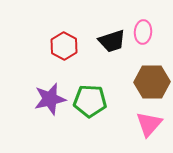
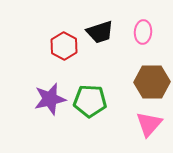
black trapezoid: moved 12 px left, 9 px up
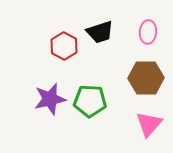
pink ellipse: moved 5 px right
brown hexagon: moved 6 px left, 4 px up
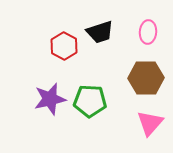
pink triangle: moved 1 px right, 1 px up
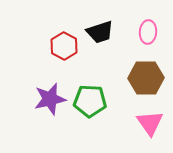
pink triangle: rotated 16 degrees counterclockwise
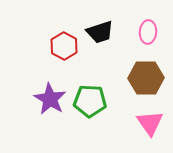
purple star: rotated 28 degrees counterclockwise
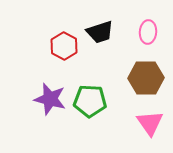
purple star: rotated 16 degrees counterclockwise
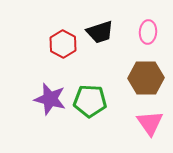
red hexagon: moved 1 px left, 2 px up
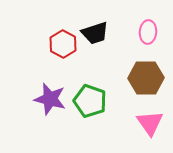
black trapezoid: moved 5 px left, 1 px down
green pentagon: rotated 16 degrees clockwise
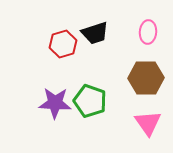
red hexagon: rotated 16 degrees clockwise
purple star: moved 5 px right, 4 px down; rotated 12 degrees counterclockwise
pink triangle: moved 2 px left
